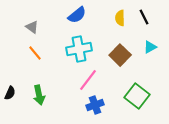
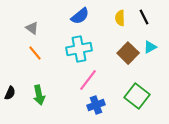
blue semicircle: moved 3 px right, 1 px down
gray triangle: moved 1 px down
brown square: moved 8 px right, 2 px up
blue cross: moved 1 px right
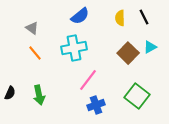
cyan cross: moved 5 px left, 1 px up
